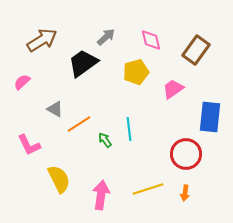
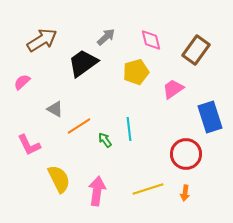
blue rectangle: rotated 24 degrees counterclockwise
orange line: moved 2 px down
pink arrow: moved 4 px left, 4 px up
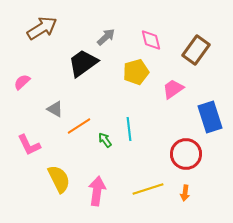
brown arrow: moved 12 px up
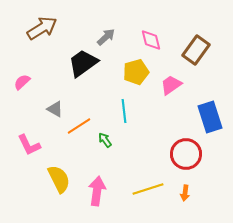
pink trapezoid: moved 2 px left, 4 px up
cyan line: moved 5 px left, 18 px up
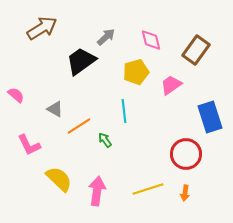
black trapezoid: moved 2 px left, 2 px up
pink semicircle: moved 6 px left, 13 px down; rotated 84 degrees clockwise
yellow semicircle: rotated 20 degrees counterclockwise
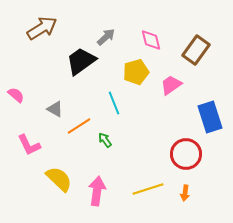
cyan line: moved 10 px left, 8 px up; rotated 15 degrees counterclockwise
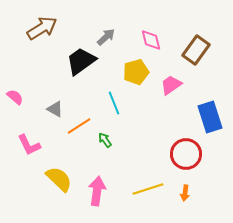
pink semicircle: moved 1 px left, 2 px down
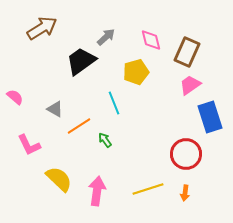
brown rectangle: moved 9 px left, 2 px down; rotated 12 degrees counterclockwise
pink trapezoid: moved 19 px right
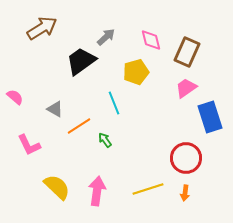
pink trapezoid: moved 4 px left, 3 px down
red circle: moved 4 px down
yellow semicircle: moved 2 px left, 8 px down
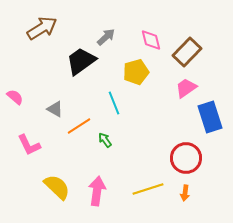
brown rectangle: rotated 20 degrees clockwise
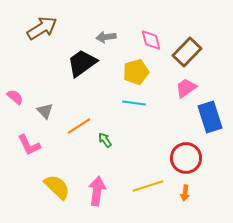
gray arrow: rotated 144 degrees counterclockwise
black trapezoid: moved 1 px right, 2 px down
cyan line: moved 20 px right; rotated 60 degrees counterclockwise
gray triangle: moved 10 px left, 2 px down; rotated 18 degrees clockwise
yellow line: moved 3 px up
